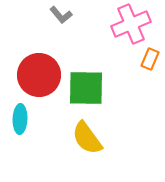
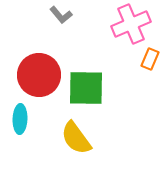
yellow semicircle: moved 11 px left
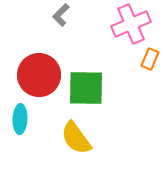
gray L-shape: rotated 85 degrees clockwise
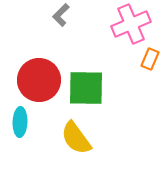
red circle: moved 5 px down
cyan ellipse: moved 3 px down
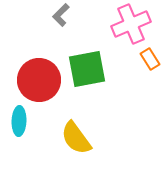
orange rectangle: rotated 55 degrees counterclockwise
green square: moved 1 px right, 19 px up; rotated 12 degrees counterclockwise
cyan ellipse: moved 1 px left, 1 px up
